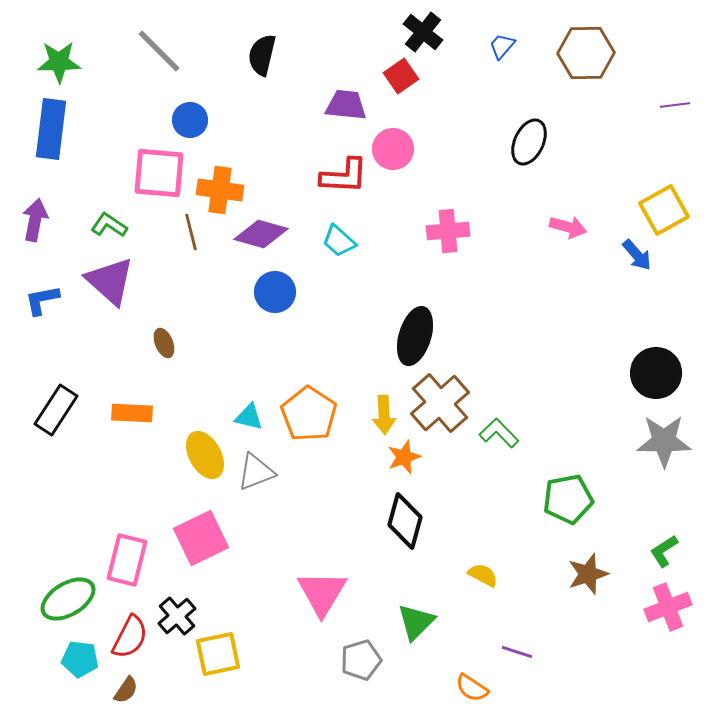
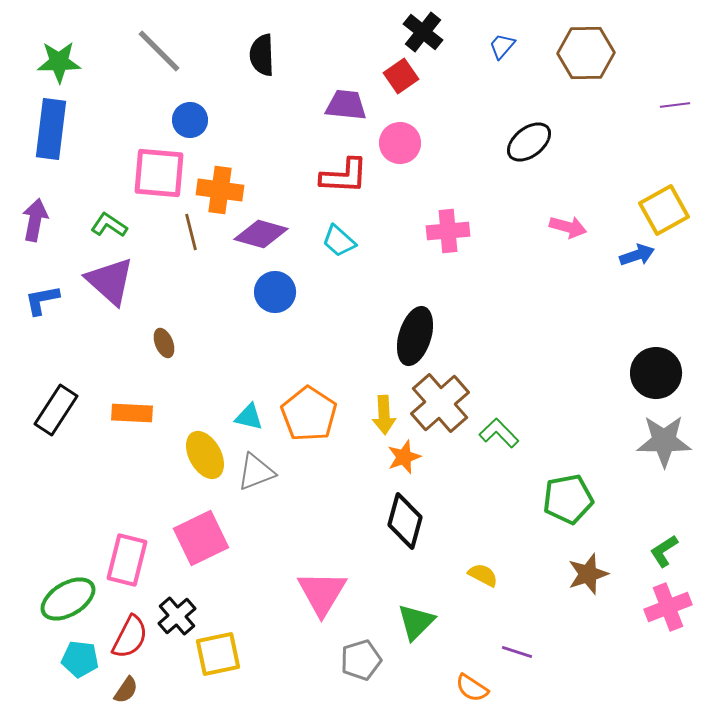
black semicircle at (262, 55): rotated 15 degrees counterclockwise
black ellipse at (529, 142): rotated 27 degrees clockwise
pink circle at (393, 149): moved 7 px right, 6 px up
blue arrow at (637, 255): rotated 68 degrees counterclockwise
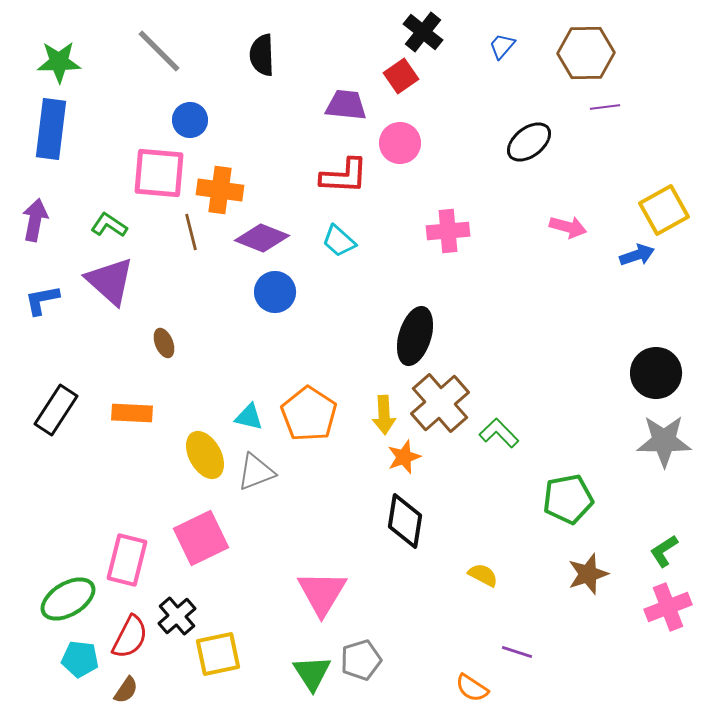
purple line at (675, 105): moved 70 px left, 2 px down
purple diamond at (261, 234): moved 1 px right, 4 px down; rotated 6 degrees clockwise
black diamond at (405, 521): rotated 6 degrees counterclockwise
green triangle at (416, 622): moved 104 px left, 51 px down; rotated 18 degrees counterclockwise
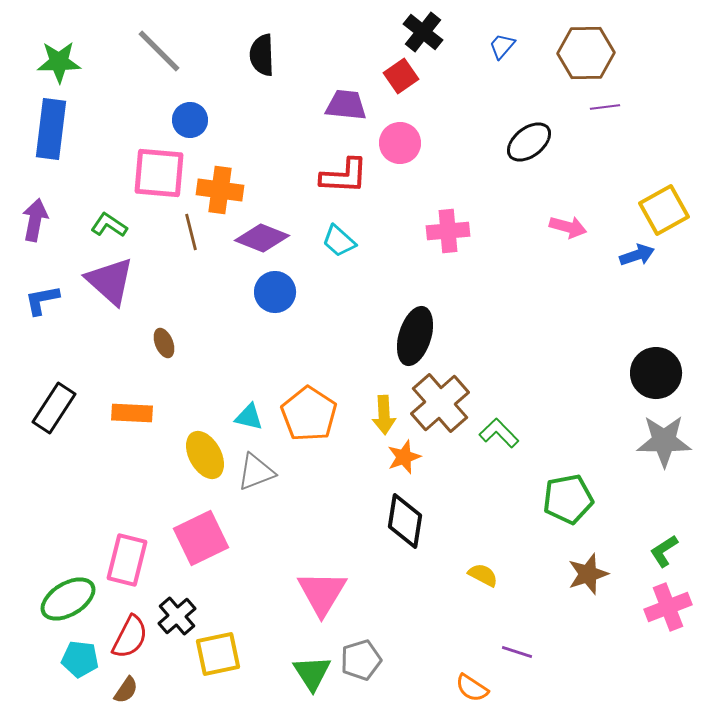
black rectangle at (56, 410): moved 2 px left, 2 px up
